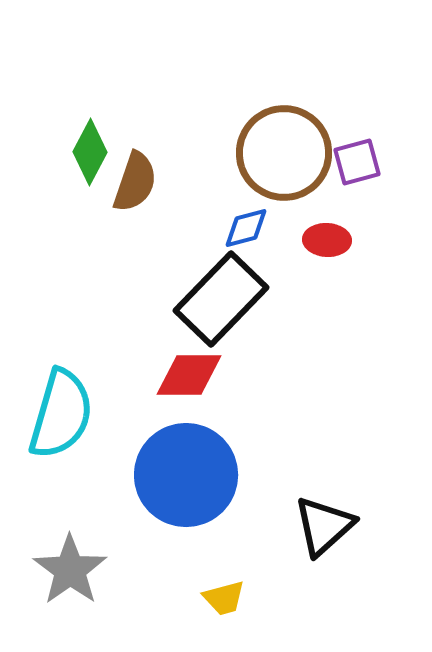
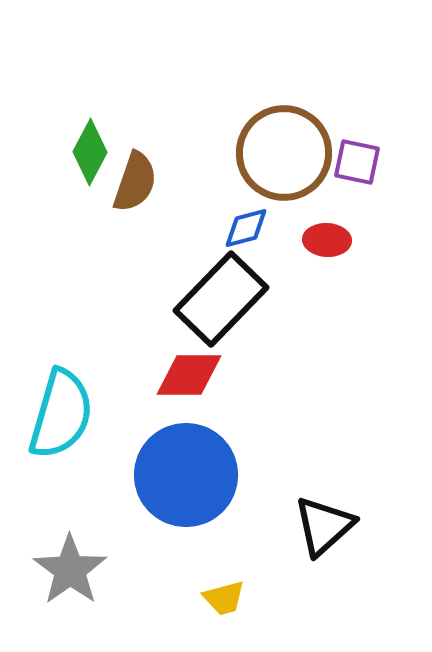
purple square: rotated 27 degrees clockwise
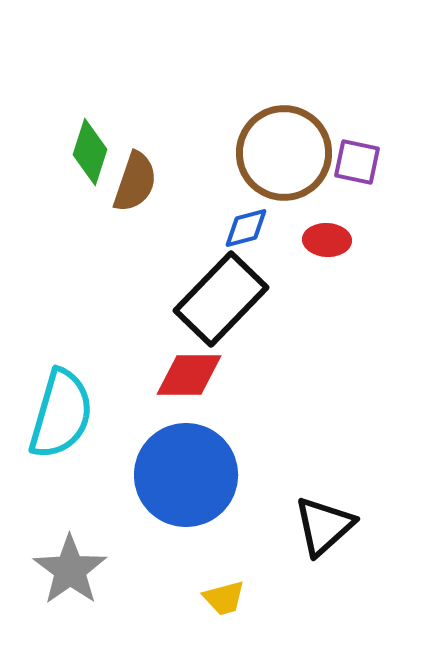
green diamond: rotated 10 degrees counterclockwise
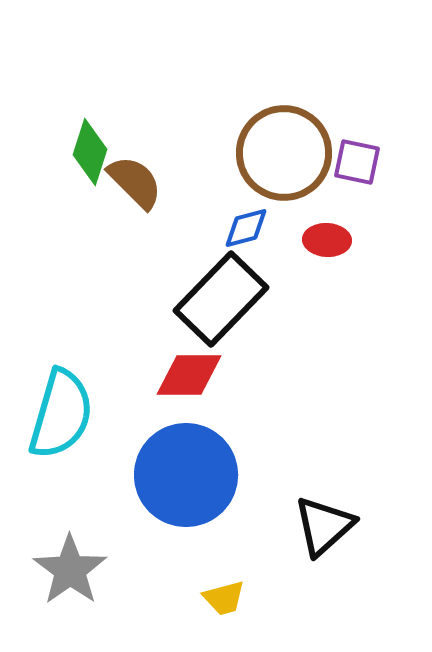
brown semicircle: rotated 64 degrees counterclockwise
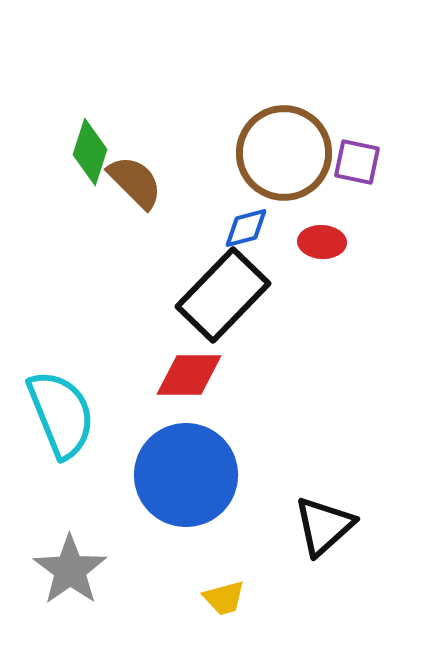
red ellipse: moved 5 px left, 2 px down
black rectangle: moved 2 px right, 4 px up
cyan semicircle: rotated 38 degrees counterclockwise
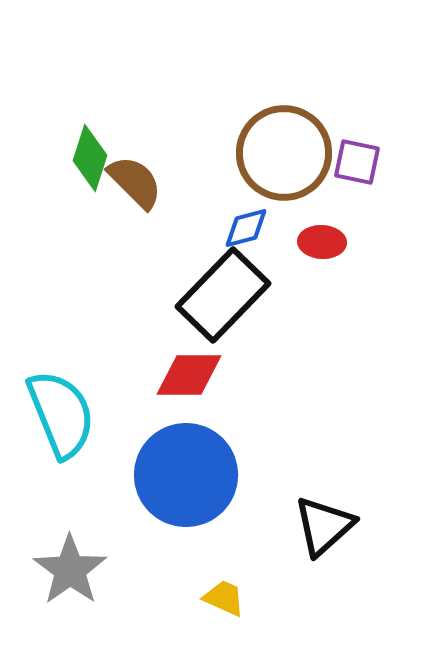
green diamond: moved 6 px down
yellow trapezoid: rotated 141 degrees counterclockwise
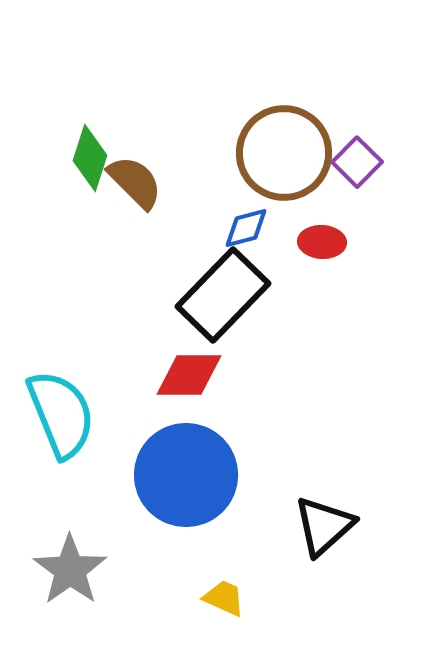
purple square: rotated 33 degrees clockwise
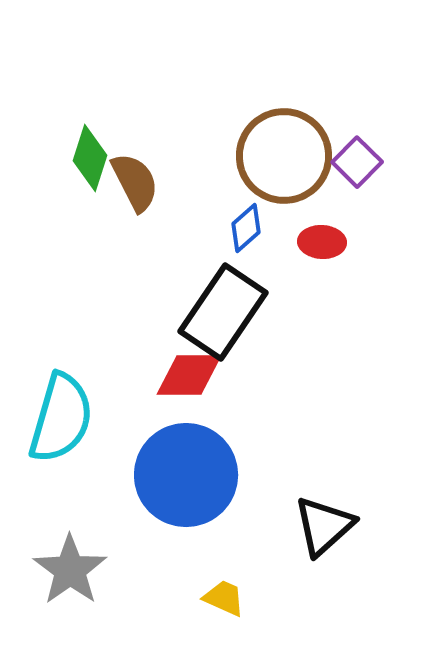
brown circle: moved 3 px down
brown semicircle: rotated 18 degrees clockwise
blue diamond: rotated 27 degrees counterclockwise
black rectangle: moved 17 px down; rotated 10 degrees counterclockwise
cyan semicircle: moved 4 px down; rotated 38 degrees clockwise
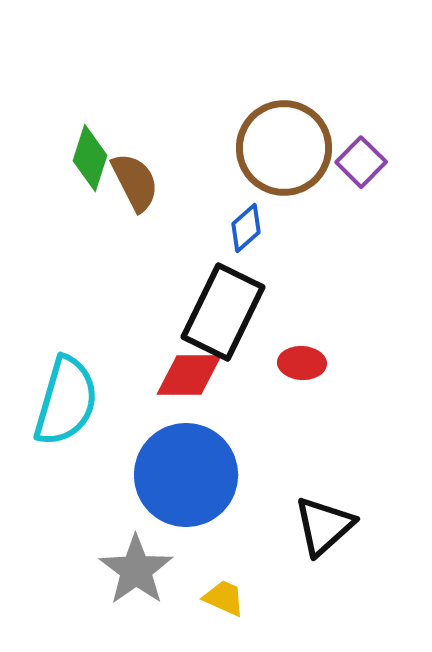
brown circle: moved 8 px up
purple square: moved 4 px right
red ellipse: moved 20 px left, 121 px down
black rectangle: rotated 8 degrees counterclockwise
cyan semicircle: moved 5 px right, 17 px up
gray star: moved 66 px right
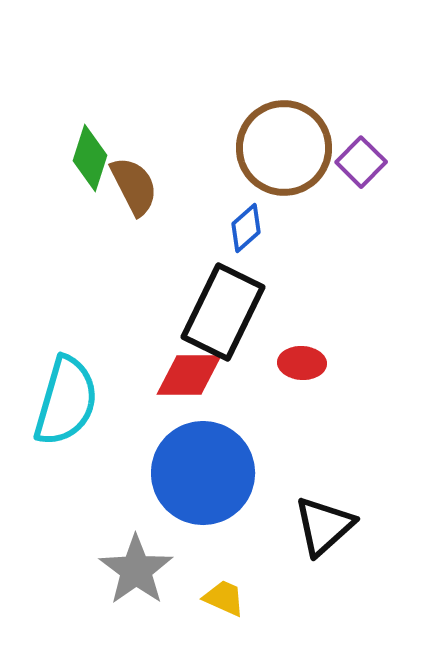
brown semicircle: moved 1 px left, 4 px down
blue circle: moved 17 px right, 2 px up
